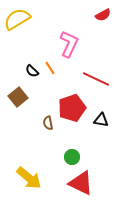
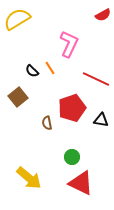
brown semicircle: moved 1 px left
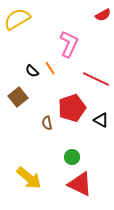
black triangle: rotated 21 degrees clockwise
red triangle: moved 1 px left, 1 px down
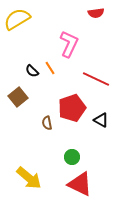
red semicircle: moved 7 px left, 2 px up; rotated 21 degrees clockwise
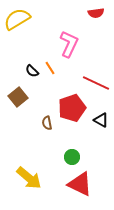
red line: moved 4 px down
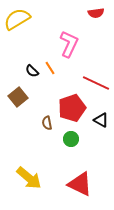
green circle: moved 1 px left, 18 px up
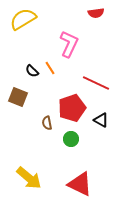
yellow semicircle: moved 6 px right
brown square: rotated 30 degrees counterclockwise
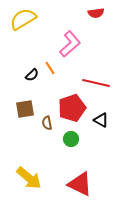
pink L-shape: moved 1 px right; rotated 24 degrees clockwise
black semicircle: moved 4 px down; rotated 88 degrees counterclockwise
red line: rotated 12 degrees counterclockwise
brown square: moved 7 px right, 12 px down; rotated 30 degrees counterclockwise
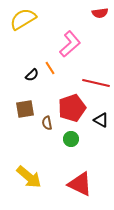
red semicircle: moved 4 px right
yellow arrow: moved 1 px up
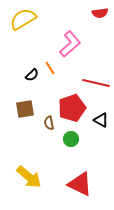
brown semicircle: moved 2 px right
